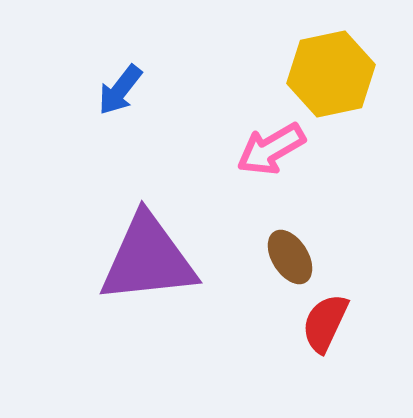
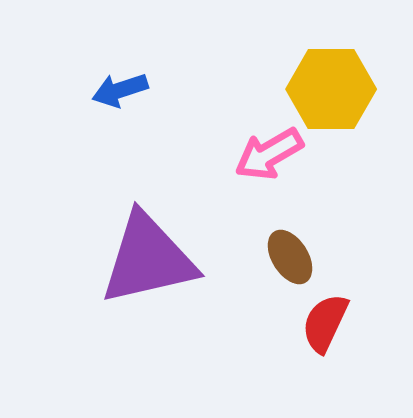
yellow hexagon: moved 15 px down; rotated 12 degrees clockwise
blue arrow: rotated 34 degrees clockwise
pink arrow: moved 2 px left, 5 px down
purple triangle: rotated 7 degrees counterclockwise
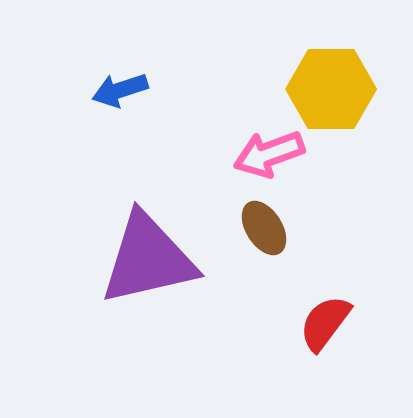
pink arrow: rotated 10 degrees clockwise
brown ellipse: moved 26 px left, 29 px up
red semicircle: rotated 12 degrees clockwise
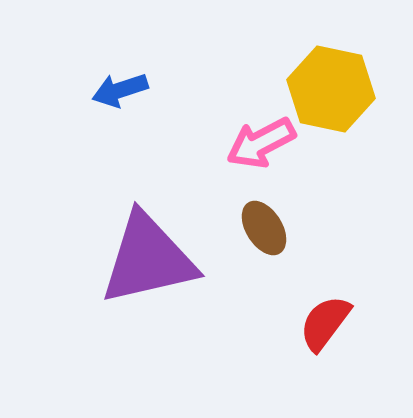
yellow hexagon: rotated 12 degrees clockwise
pink arrow: moved 8 px left, 11 px up; rotated 8 degrees counterclockwise
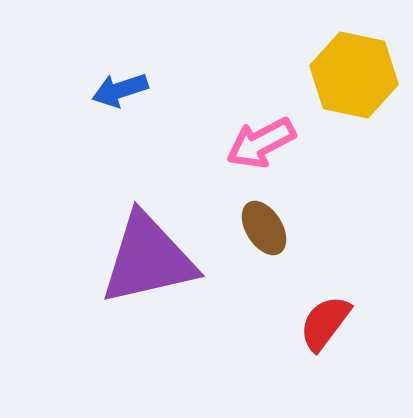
yellow hexagon: moved 23 px right, 14 px up
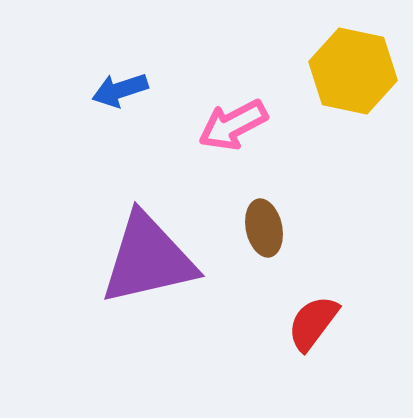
yellow hexagon: moved 1 px left, 4 px up
pink arrow: moved 28 px left, 18 px up
brown ellipse: rotated 20 degrees clockwise
red semicircle: moved 12 px left
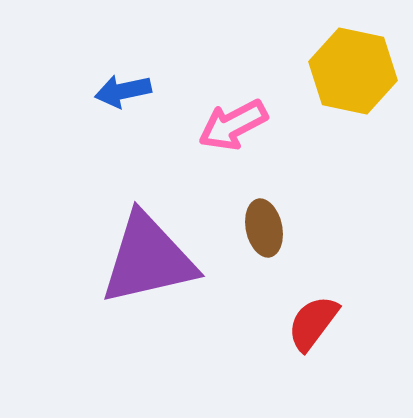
blue arrow: moved 3 px right, 1 px down; rotated 6 degrees clockwise
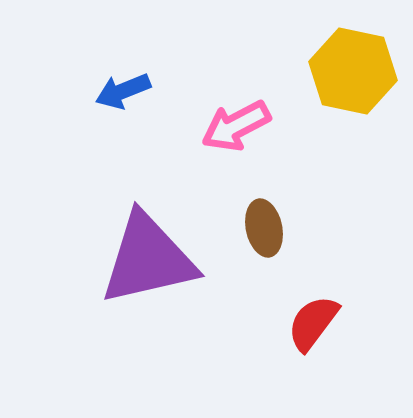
blue arrow: rotated 10 degrees counterclockwise
pink arrow: moved 3 px right, 1 px down
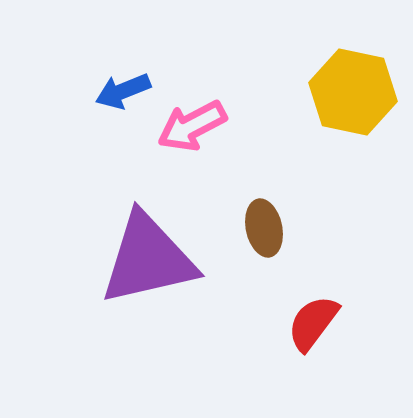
yellow hexagon: moved 21 px down
pink arrow: moved 44 px left
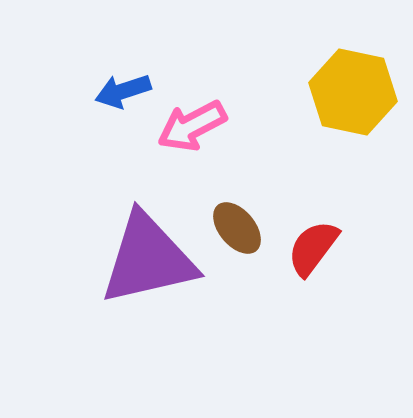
blue arrow: rotated 4 degrees clockwise
brown ellipse: moved 27 px left; rotated 28 degrees counterclockwise
red semicircle: moved 75 px up
